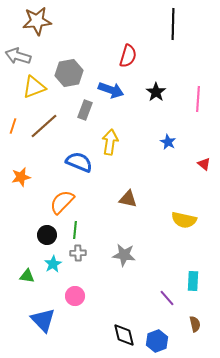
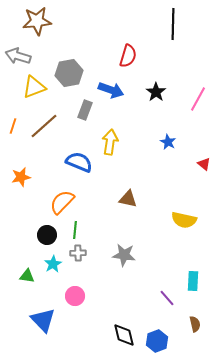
pink line: rotated 25 degrees clockwise
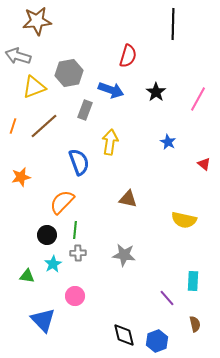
blue semicircle: rotated 48 degrees clockwise
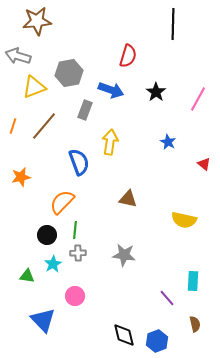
brown line: rotated 8 degrees counterclockwise
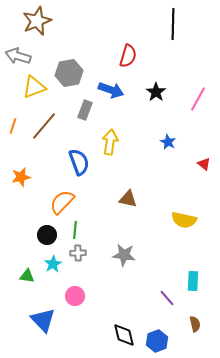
brown star: rotated 16 degrees counterclockwise
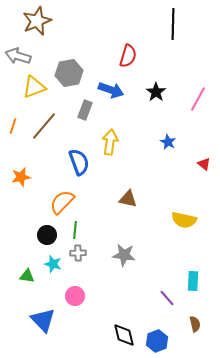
cyan star: rotated 24 degrees counterclockwise
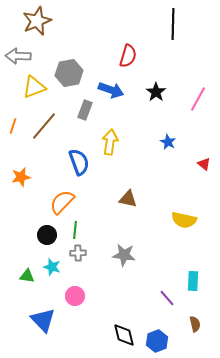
gray arrow: rotated 15 degrees counterclockwise
cyan star: moved 1 px left, 3 px down
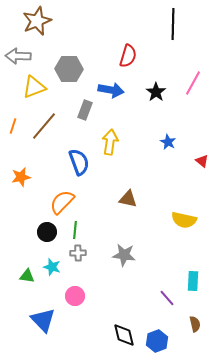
gray hexagon: moved 4 px up; rotated 12 degrees clockwise
blue arrow: rotated 10 degrees counterclockwise
pink line: moved 5 px left, 16 px up
red triangle: moved 2 px left, 3 px up
black circle: moved 3 px up
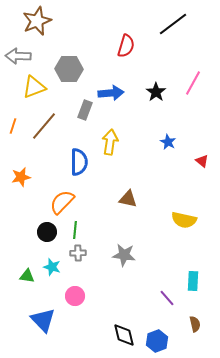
black line: rotated 52 degrees clockwise
red semicircle: moved 2 px left, 10 px up
blue arrow: moved 3 px down; rotated 15 degrees counterclockwise
blue semicircle: rotated 20 degrees clockwise
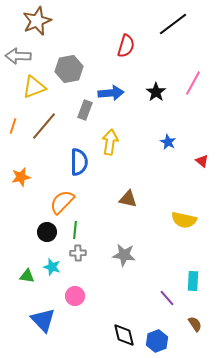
gray hexagon: rotated 12 degrees counterclockwise
brown semicircle: rotated 21 degrees counterclockwise
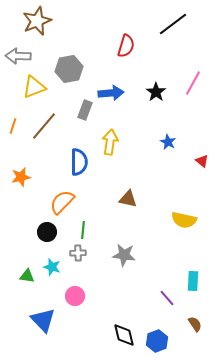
green line: moved 8 px right
